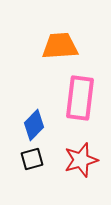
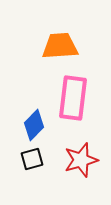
pink rectangle: moved 7 px left
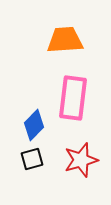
orange trapezoid: moved 5 px right, 6 px up
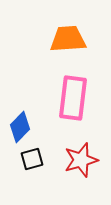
orange trapezoid: moved 3 px right, 1 px up
blue diamond: moved 14 px left, 2 px down
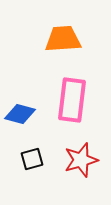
orange trapezoid: moved 5 px left
pink rectangle: moved 1 px left, 2 px down
blue diamond: moved 13 px up; rotated 60 degrees clockwise
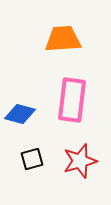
red star: moved 1 px left, 1 px down
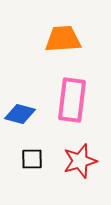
black square: rotated 15 degrees clockwise
